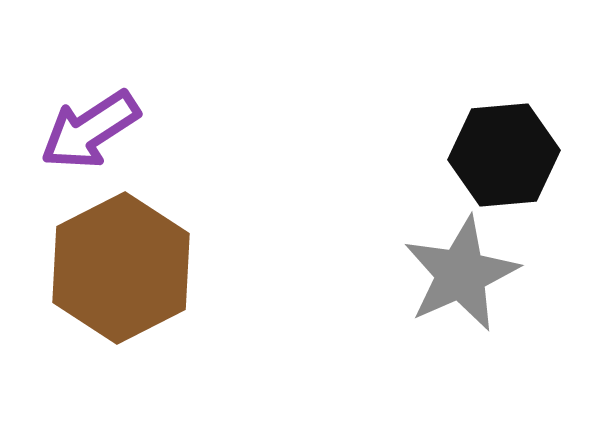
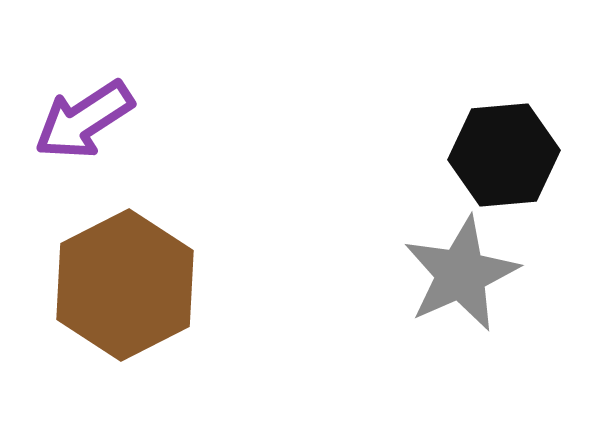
purple arrow: moved 6 px left, 10 px up
brown hexagon: moved 4 px right, 17 px down
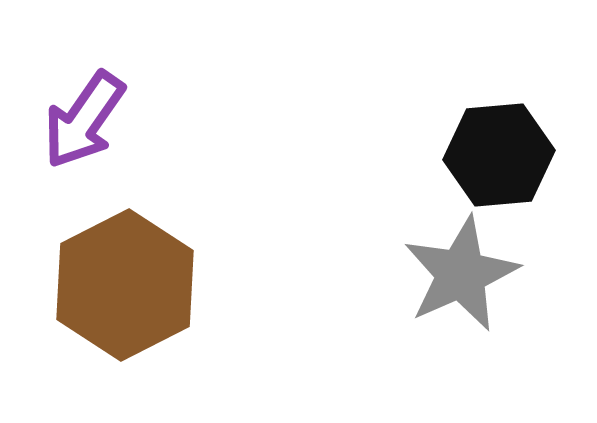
purple arrow: rotated 22 degrees counterclockwise
black hexagon: moved 5 px left
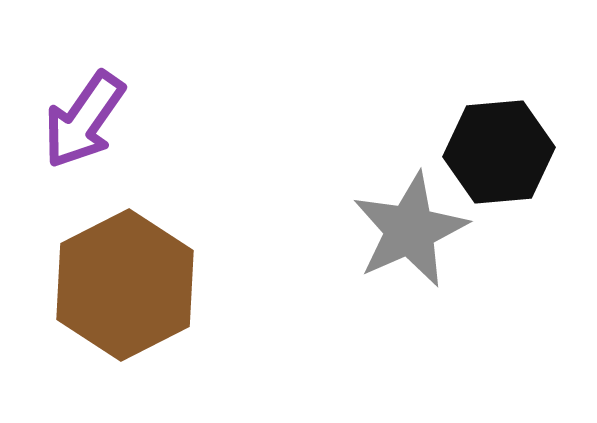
black hexagon: moved 3 px up
gray star: moved 51 px left, 44 px up
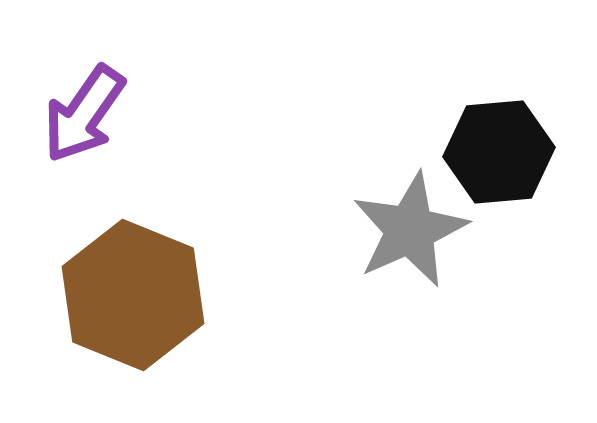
purple arrow: moved 6 px up
brown hexagon: moved 8 px right, 10 px down; rotated 11 degrees counterclockwise
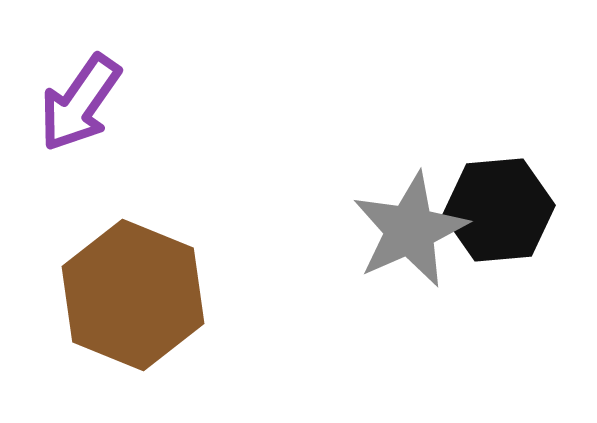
purple arrow: moved 4 px left, 11 px up
black hexagon: moved 58 px down
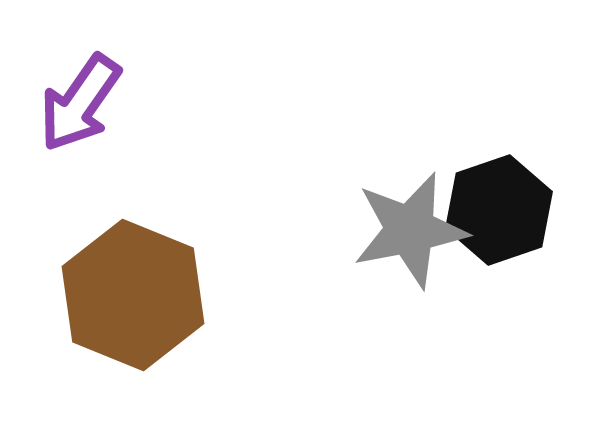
black hexagon: rotated 14 degrees counterclockwise
gray star: rotated 13 degrees clockwise
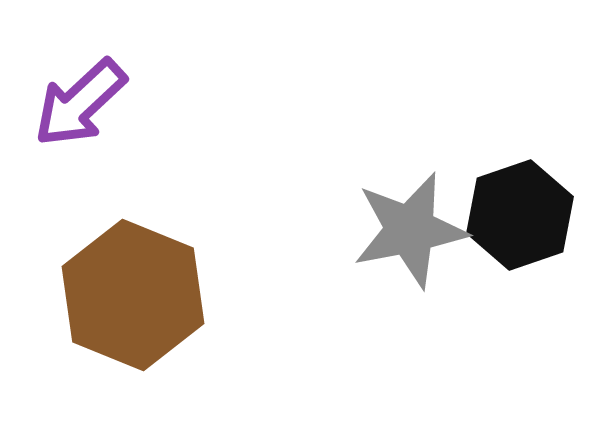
purple arrow: rotated 12 degrees clockwise
black hexagon: moved 21 px right, 5 px down
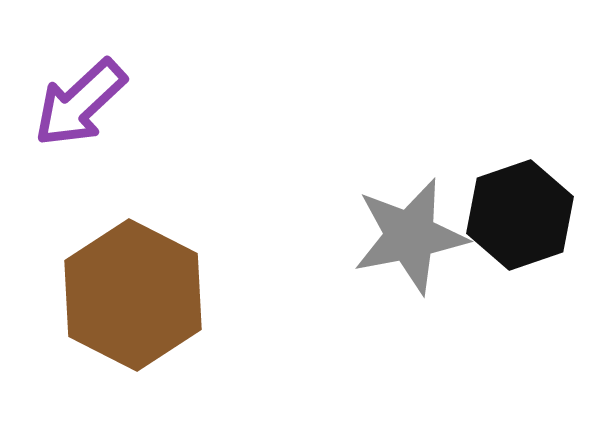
gray star: moved 6 px down
brown hexagon: rotated 5 degrees clockwise
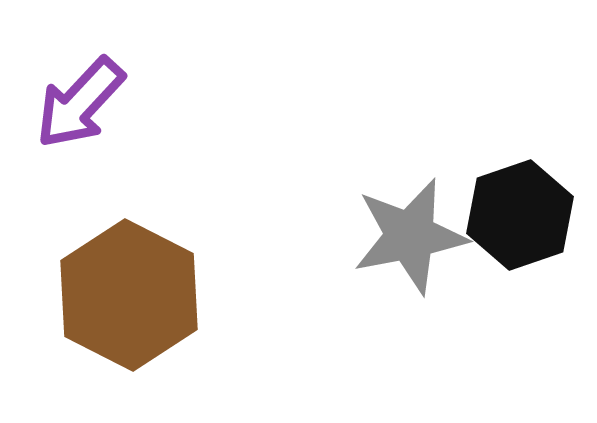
purple arrow: rotated 4 degrees counterclockwise
brown hexagon: moved 4 px left
